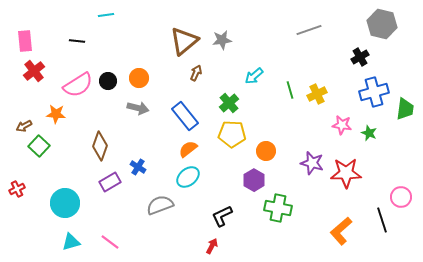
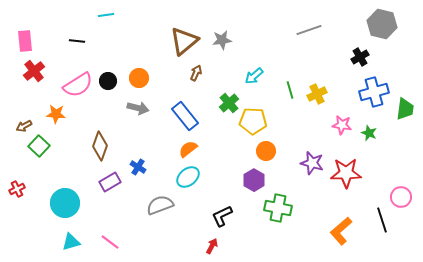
yellow pentagon at (232, 134): moved 21 px right, 13 px up
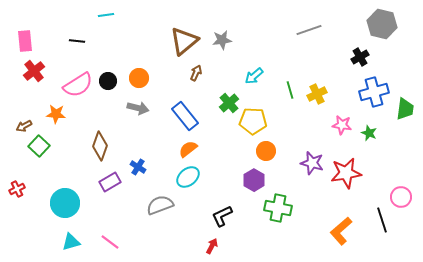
red star at (346, 173): rotated 8 degrees counterclockwise
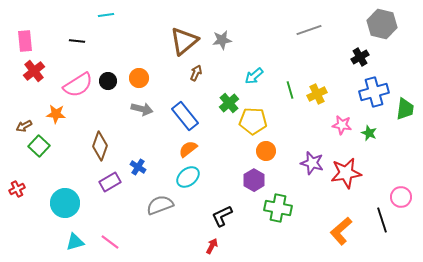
gray arrow at (138, 108): moved 4 px right, 1 px down
cyan triangle at (71, 242): moved 4 px right
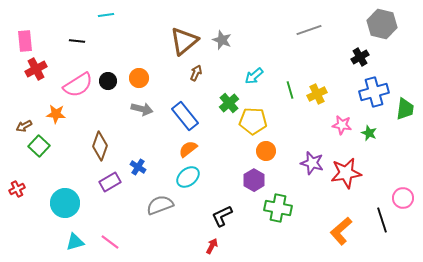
gray star at (222, 40): rotated 30 degrees clockwise
red cross at (34, 71): moved 2 px right, 2 px up; rotated 10 degrees clockwise
pink circle at (401, 197): moved 2 px right, 1 px down
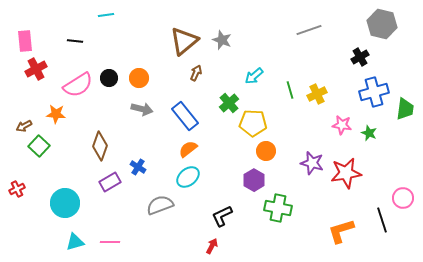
black line at (77, 41): moved 2 px left
black circle at (108, 81): moved 1 px right, 3 px up
yellow pentagon at (253, 121): moved 2 px down
orange L-shape at (341, 231): rotated 24 degrees clockwise
pink line at (110, 242): rotated 36 degrees counterclockwise
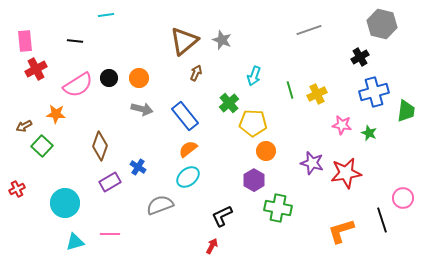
cyan arrow at (254, 76): rotated 30 degrees counterclockwise
green trapezoid at (405, 109): moved 1 px right, 2 px down
green square at (39, 146): moved 3 px right
pink line at (110, 242): moved 8 px up
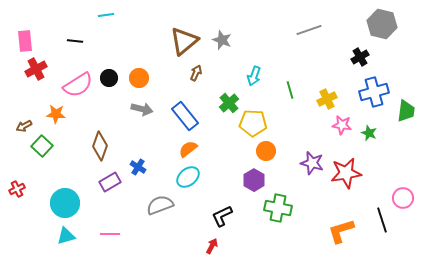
yellow cross at (317, 94): moved 10 px right, 5 px down
cyan triangle at (75, 242): moved 9 px left, 6 px up
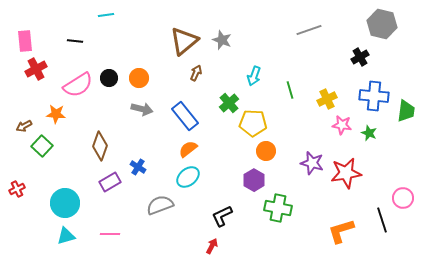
blue cross at (374, 92): moved 4 px down; rotated 20 degrees clockwise
